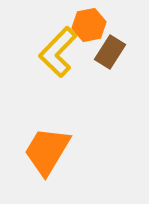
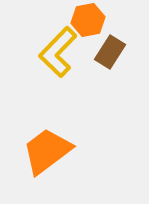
orange hexagon: moved 1 px left, 5 px up
orange trapezoid: rotated 22 degrees clockwise
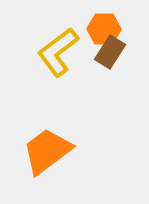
orange hexagon: moved 16 px right, 9 px down; rotated 12 degrees clockwise
yellow L-shape: rotated 9 degrees clockwise
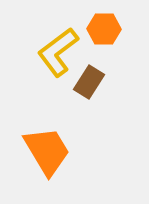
brown rectangle: moved 21 px left, 30 px down
orange trapezoid: rotated 96 degrees clockwise
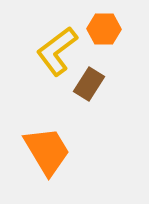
yellow L-shape: moved 1 px left, 1 px up
brown rectangle: moved 2 px down
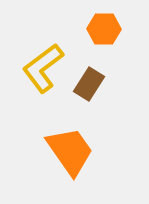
yellow L-shape: moved 14 px left, 17 px down
orange trapezoid: moved 23 px right; rotated 4 degrees counterclockwise
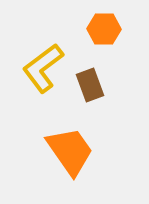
brown rectangle: moved 1 px right, 1 px down; rotated 52 degrees counterclockwise
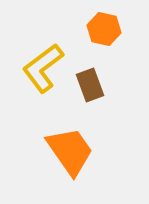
orange hexagon: rotated 12 degrees clockwise
